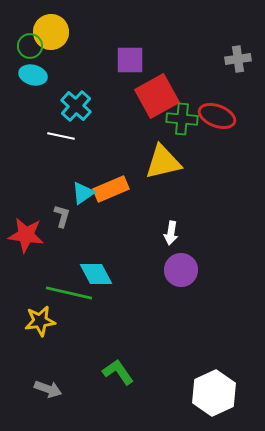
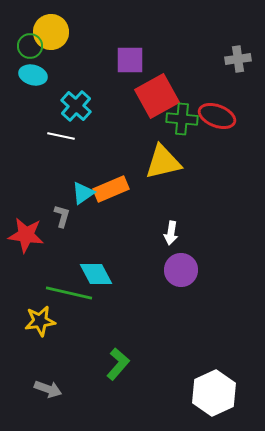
green L-shape: moved 8 px up; rotated 76 degrees clockwise
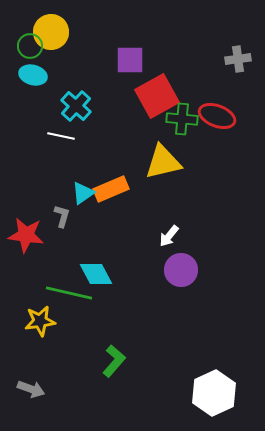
white arrow: moved 2 px left, 3 px down; rotated 30 degrees clockwise
green L-shape: moved 4 px left, 3 px up
gray arrow: moved 17 px left
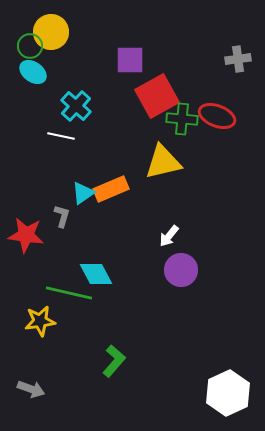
cyan ellipse: moved 3 px up; rotated 20 degrees clockwise
white hexagon: moved 14 px right
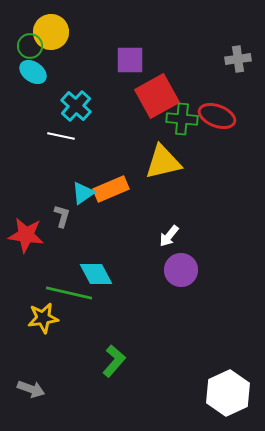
yellow star: moved 3 px right, 3 px up
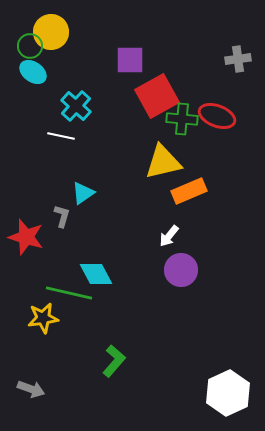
orange rectangle: moved 78 px right, 2 px down
red star: moved 2 px down; rotated 9 degrees clockwise
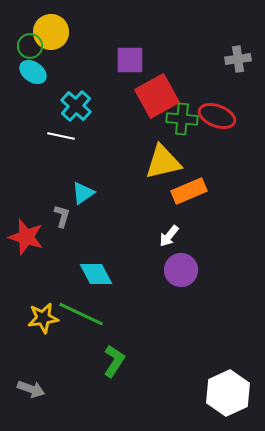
green line: moved 12 px right, 21 px down; rotated 12 degrees clockwise
green L-shape: rotated 8 degrees counterclockwise
